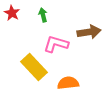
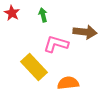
brown arrow: moved 4 px left; rotated 15 degrees clockwise
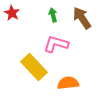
green arrow: moved 10 px right
brown arrow: moved 3 px left, 14 px up; rotated 130 degrees counterclockwise
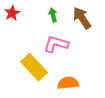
red star: rotated 14 degrees clockwise
